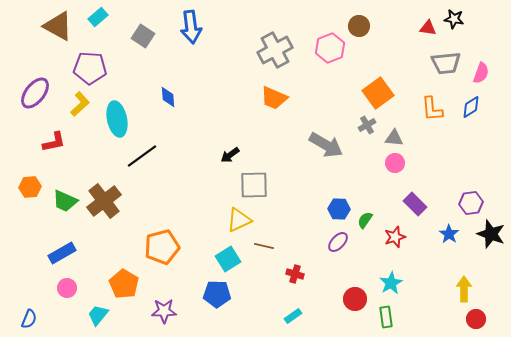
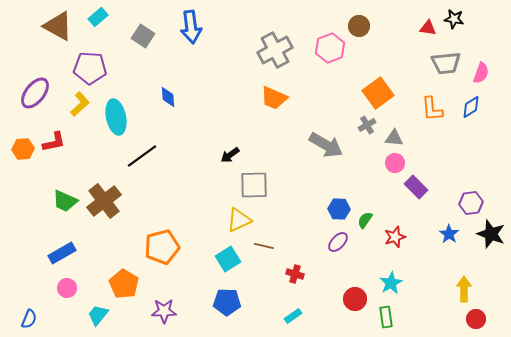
cyan ellipse at (117, 119): moved 1 px left, 2 px up
orange hexagon at (30, 187): moved 7 px left, 38 px up
purple rectangle at (415, 204): moved 1 px right, 17 px up
blue pentagon at (217, 294): moved 10 px right, 8 px down
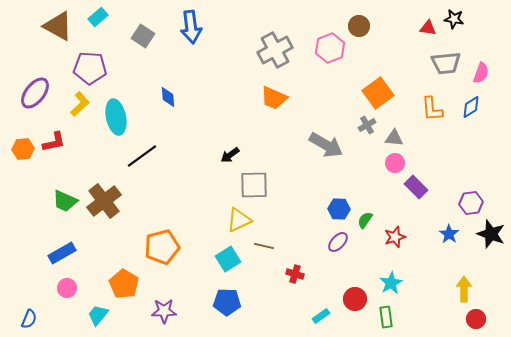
cyan rectangle at (293, 316): moved 28 px right
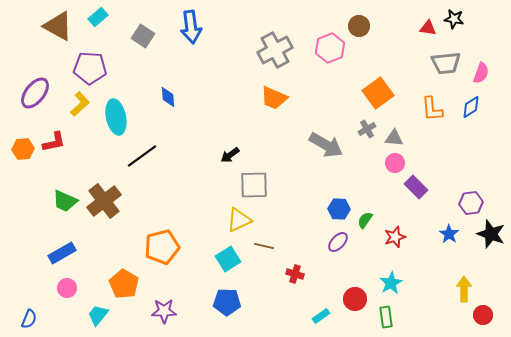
gray cross at (367, 125): moved 4 px down
red circle at (476, 319): moved 7 px right, 4 px up
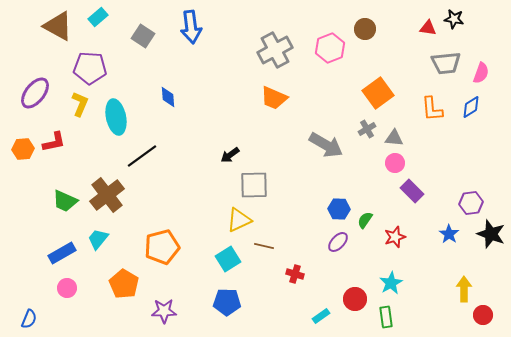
brown circle at (359, 26): moved 6 px right, 3 px down
yellow L-shape at (80, 104): rotated 25 degrees counterclockwise
purple rectangle at (416, 187): moved 4 px left, 4 px down
brown cross at (104, 201): moved 3 px right, 6 px up
cyan trapezoid at (98, 315): moved 76 px up
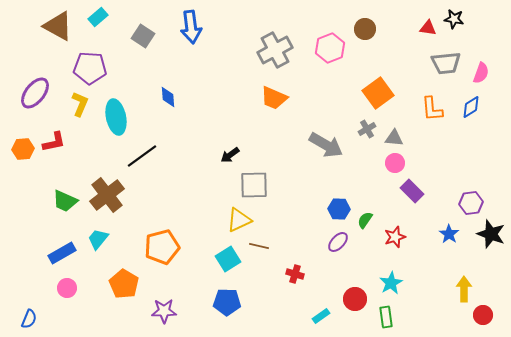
brown line at (264, 246): moved 5 px left
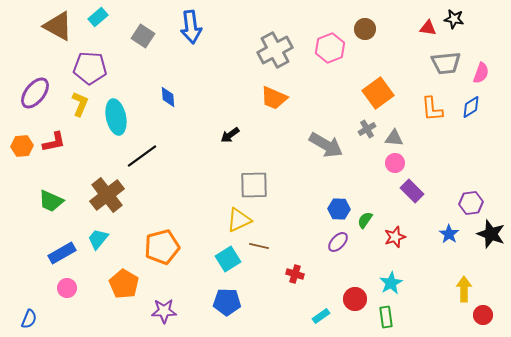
orange hexagon at (23, 149): moved 1 px left, 3 px up
black arrow at (230, 155): moved 20 px up
green trapezoid at (65, 201): moved 14 px left
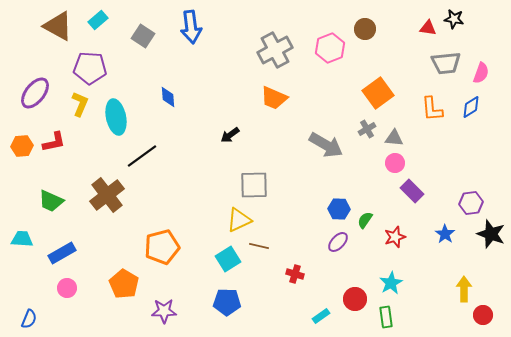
cyan rectangle at (98, 17): moved 3 px down
blue star at (449, 234): moved 4 px left
cyan trapezoid at (98, 239): moved 76 px left; rotated 55 degrees clockwise
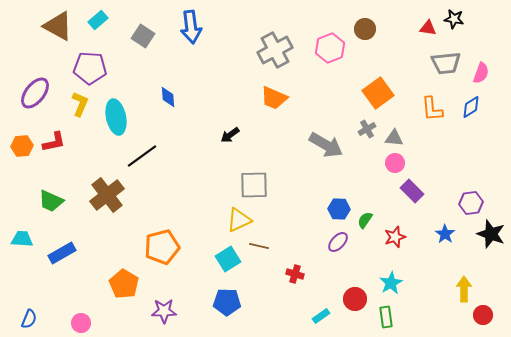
pink circle at (67, 288): moved 14 px right, 35 px down
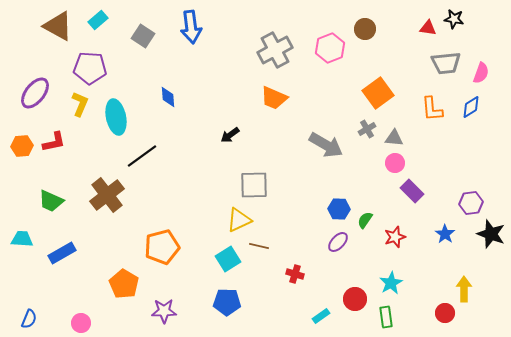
red circle at (483, 315): moved 38 px left, 2 px up
